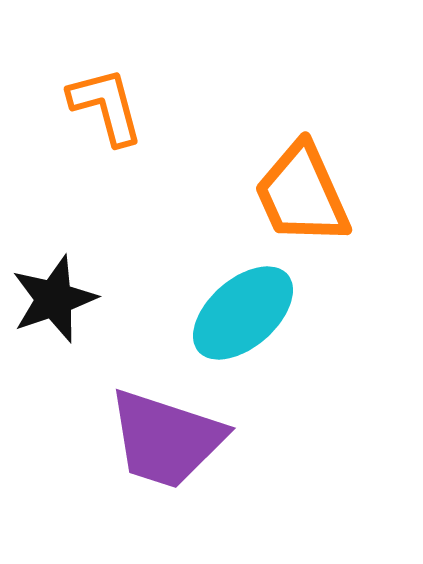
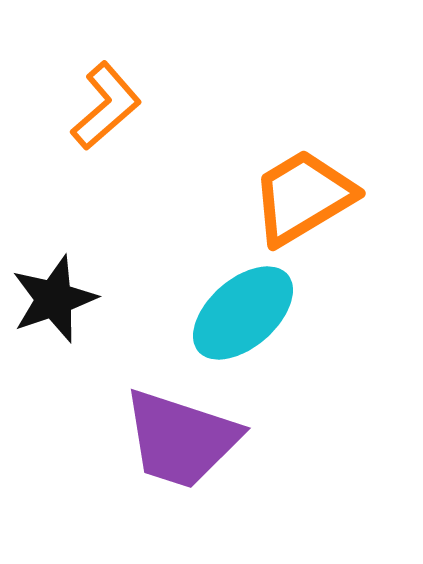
orange L-shape: rotated 64 degrees clockwise
orange trapezoid: moved 1 px right, 3 px down; rotated 83 degrees clockwise
purple trapezoid: moved 15 px right
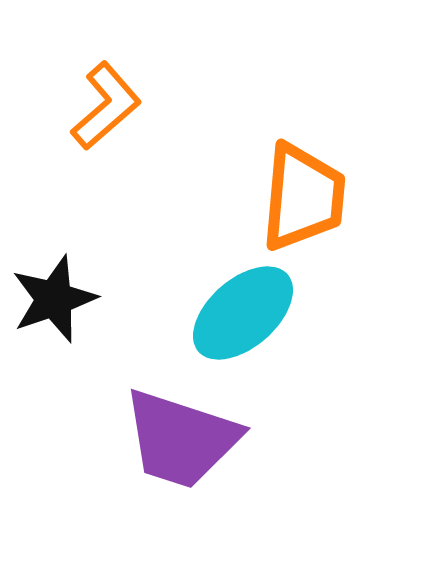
orange trapezoid: rotated 126 degrees clockwise
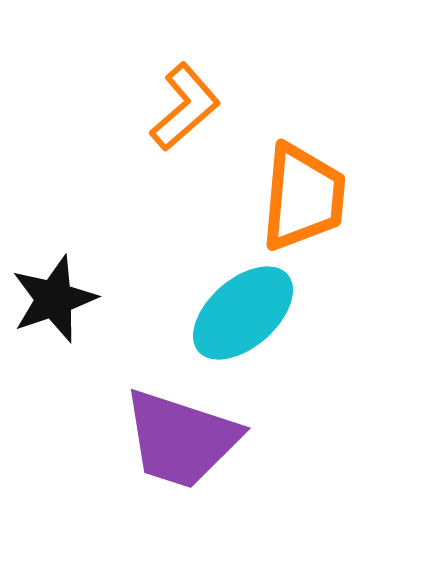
orange L-shape: moved 79 px right, 1 px down
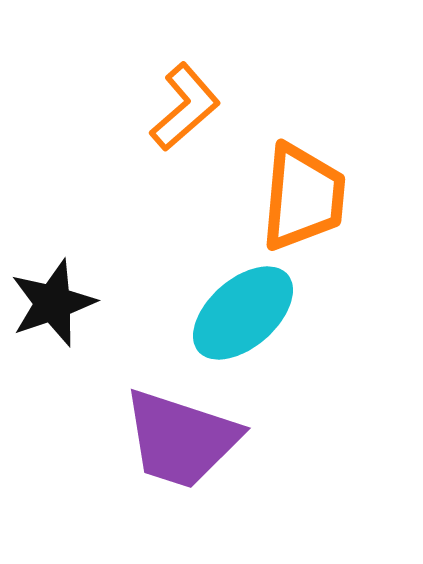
black star: moved 1 px left, 4 px down
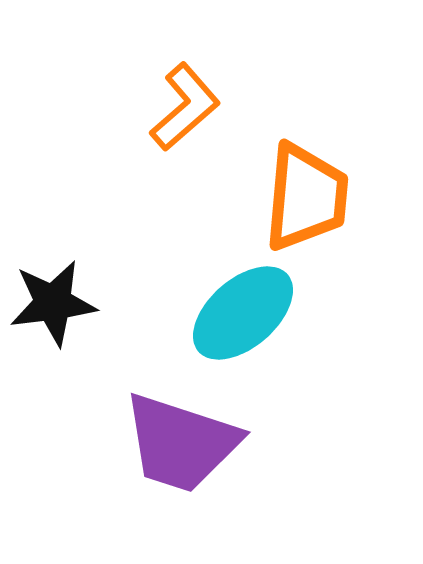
orange trapezoid: moved 3 px right
black star: rotated 12 degrees clockwise
purple trapezoid: moved 4 px down
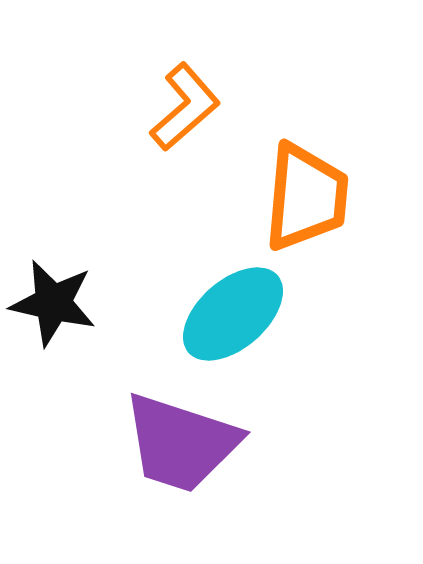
black star: rotated 20 degrees clockwise
cyan ellipse: moved 10 px left, 1 px down
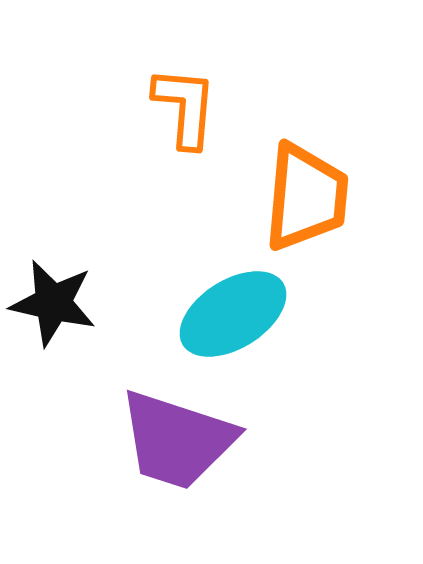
orange L-shape: rotated 44 degrees counterclockwise
cyan ellipse: rotated 9 degrees clockwise
purple trapezoid: moved 4 px left, 3 px up
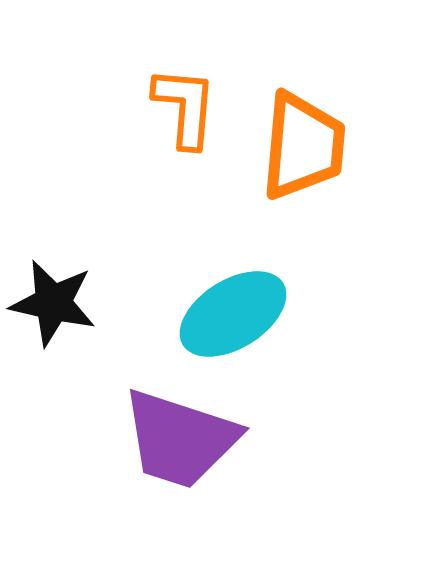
orange trapezoid: moved 3 px left, 51 px up
purple trapezoid: moved 3 px right, 1 px up
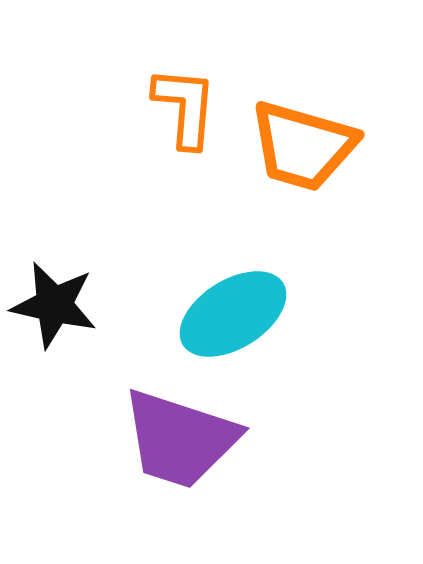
orange trapezoid: rotated 101 degrees clockwise
black star: moved 1 px right, 2 px down
